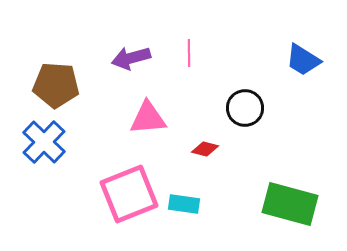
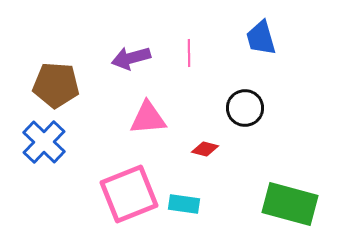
blue trapezoid: moved 42 px left, 22 px up; rotated 42 degrees clockwise
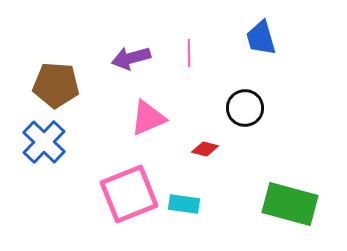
pink triangle: rotated 18 degrees counterclockwise
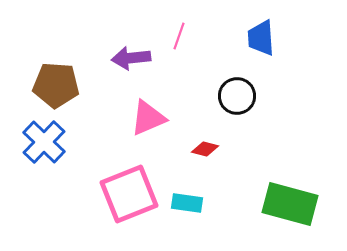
blue trapezoid: rotated 12 degrees clockwise
pink line: moved 10 px left, 17 px up; rotated 20 degrees clockwise
purple arrow: rotated 9 degrees clockwise
black circle: moved 8 px left, 12 px up
cyan rectangle: moved 3 px right, 1 px up
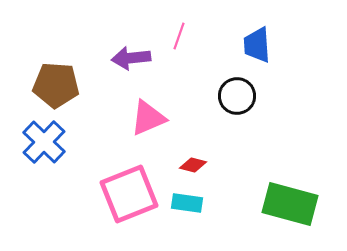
blue trapezoid: moved 4 px left, 7 px down
red diamond: moved 12 px left, 16 px down
